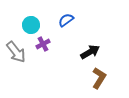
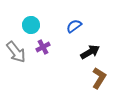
blue semicircle: moved 8 px right, 6 px down
purple cross: moved 3 px down
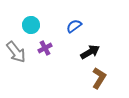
purple cross: moved 2 px right, 1 px down
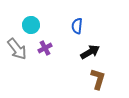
blue semicircle: moved 3 px right; rotated 49 degrees counterclockwise
gray arrow: moved 1 px right, 3 px up
brown L-shape: moved 1 px left, 1 px down; rotated 15 degrees counterclockwise
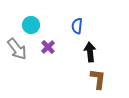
purple cross: moved 3 px right, 1 px up; rotated 16 degrees counterclockwise
black arrow: rotated 66 degrees counterclockwise
brown L-shape: rotated 10 degrees counterclockwise
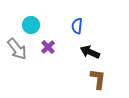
black arrow: rotated 60 degrees counterclockwise
